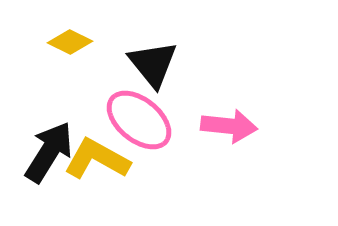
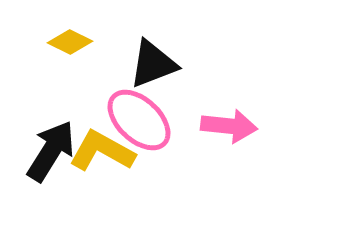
black triangle: rotated 48 degrees clockwise
pink ellipse: rotated 4 degrees clockwise
black arrow: moved 2 px right, 1 px up
yellow L-shape: moved 5 px right, 8 px up
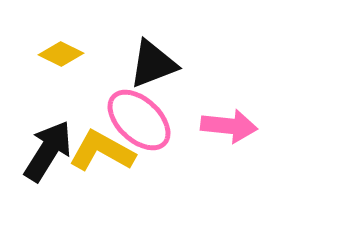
yellow diamond: moved 9 px left, 12 px down
black arrow: moved 3 px left
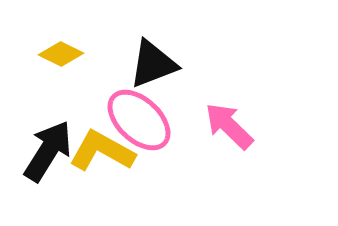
pink arrow: rotated 142 degrees counterclockwise
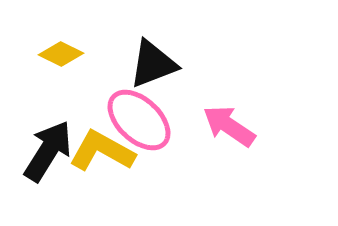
pink arrow: rotated 10 degrees counterclockwise
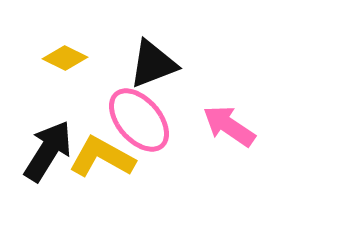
yellow diamond: moved 4 px right, 4 px down
pink ellipse: rotated 6 degrees clockwise
yellow L-shape: moved 6 px down
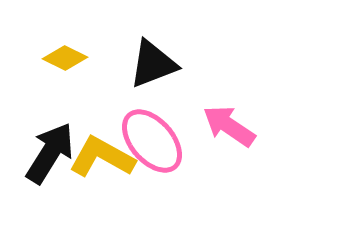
pink ellipse: moved 13 px right, 21 px down
black arrow: moved 2 px right, 2 px down
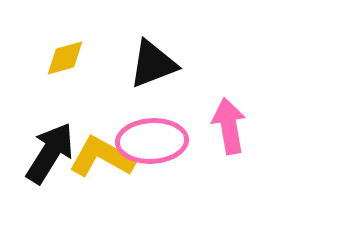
yellow diamond: rotated 42 degrees counterclockwise
pink arrow: rotated 46 degrees clockwise
pink ellipse: rotated 52 degrees counterclockwise
